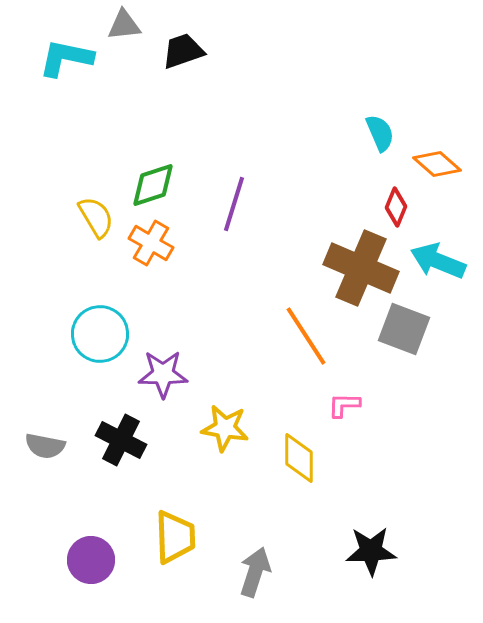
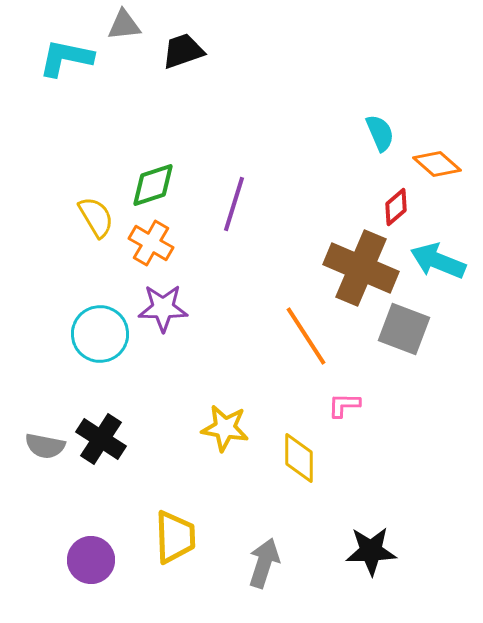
red diamond: rotated 27 degrees clockwise
purple star: moved 66 px up
black cross: moved 20 px left, 1 px up; rotated 6 degrees clockwise
gray arrow: moved 9 px right, 9 px up
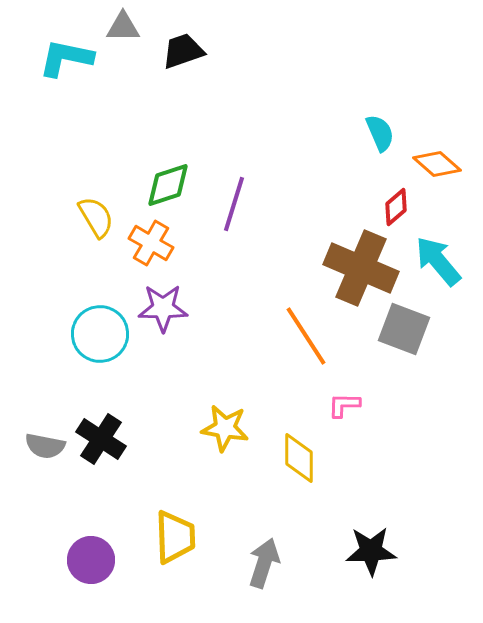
gray triangle: moved 1 px left, 2 px down; rotated 6 degrees clockwise
green diamond: moved 15 px right
cyan arrow: rotated 28 degrees clockwise
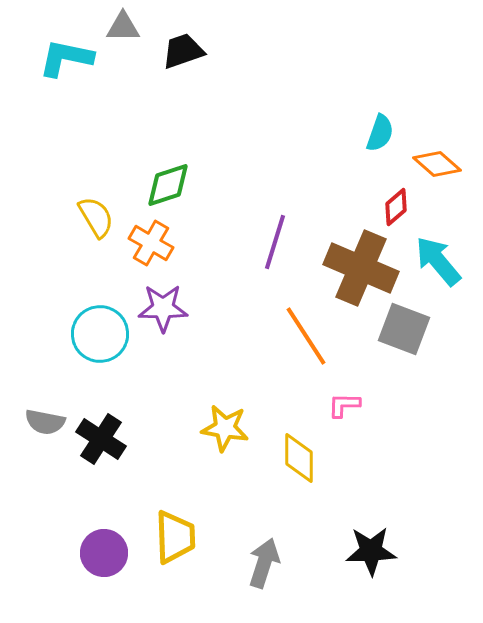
cyan semicircle: rotated 42 degrees clockwise
purple line: moved 41 px right, 38 px down
gray semicircle: moved 24 px up
purple circle: moved 13 px right, 7 px up
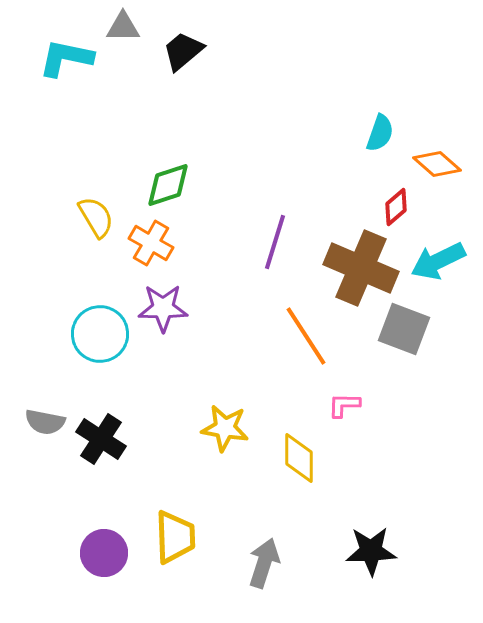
black trapezoid: rotated 21 degrees counterclockwise
cyan arrow: rotated 76 degrees counterclockwise
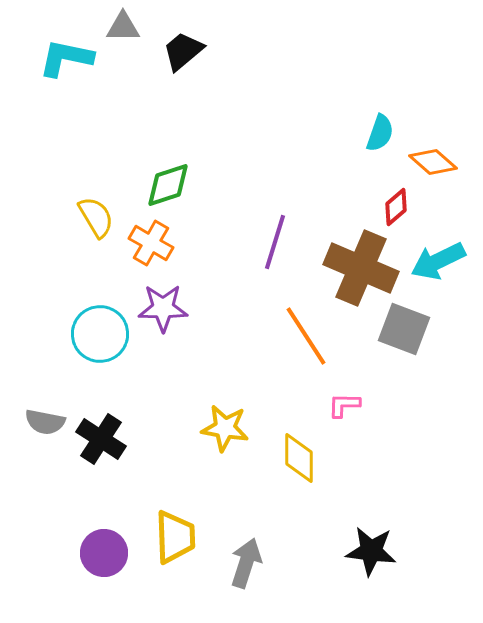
orange diamond: moved 4 px left, 2 px up
black star: rotated 9 degrees clockwise
gray arrow: moved 18 px left
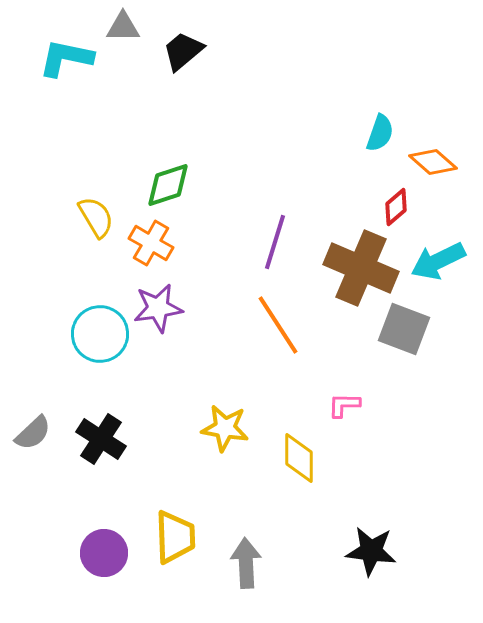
purple star: moved 5 px left; rotated 9 degrees counterclockwise
orange line: moved 28 px left, 11 px up
gray semicircle: moved 12 px left, 11 px down; rotated 54 degrees counterclockwise
gray arrow: rotated 21 degrees counterclockwise
